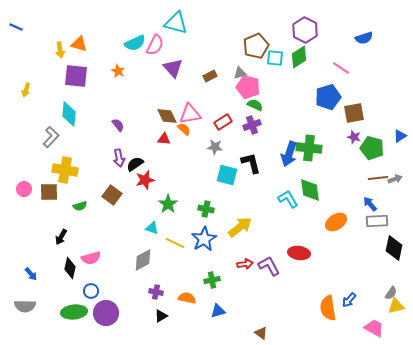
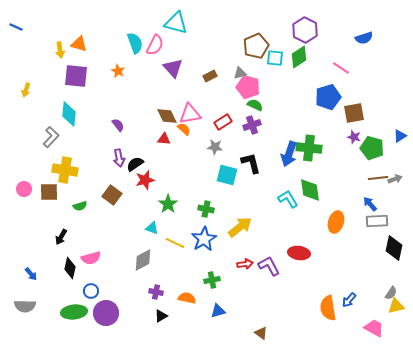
cyan semicircle at (135, 43): rotated 85 degrees counterclockwise
orange ellipse at (336, 222): rotated 40 degrees counterclockwise
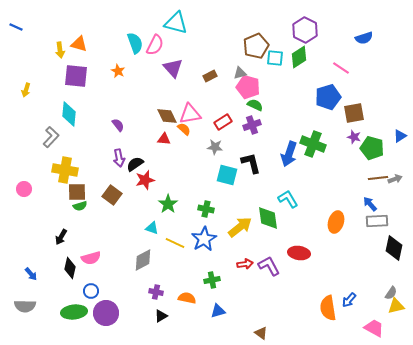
green cross at (309, 148): moved 4 px right, 4 px up; rotated 15 degrees clockwise
green diamond at (310, 190): moved 42 px left, 28 px down
brown square at (49, 192): moved 28 px right
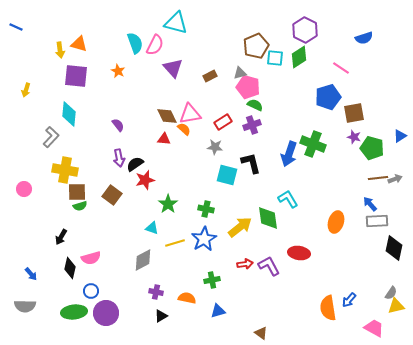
yellow line at (175, 243): rotated 42 degrees counterclockwise
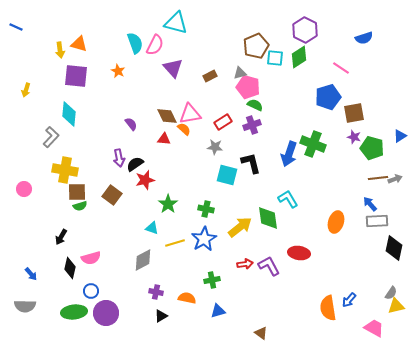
purple semicircle at (118, 125): moved 13 px right, 1 px up
